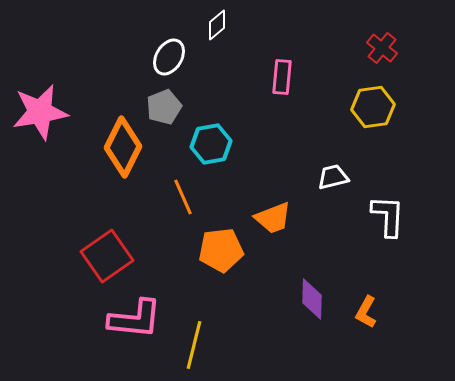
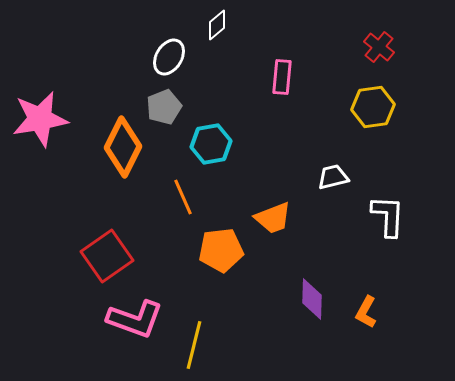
red cross: moved 3 px left, 1 px up
pink star: moved 7 px down
pink L-shape: rotated 14 degrees clockwise
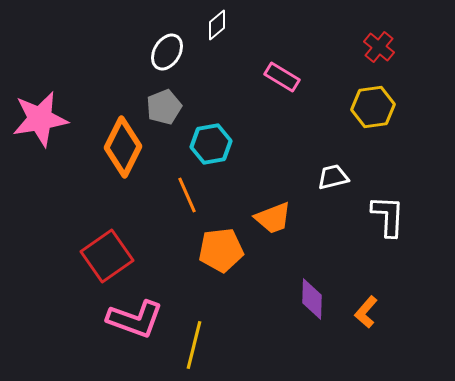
white ellipse: moved 2 px left, 5 px up
pink rectangle: rotated 64 degrees counterclockwise
orange line: moved 4 px right, 2 px up
orange L-shape: rotated 12 degrees clockwise
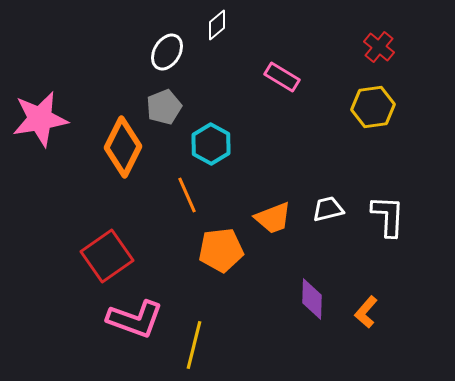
cyan hexagon: rotated 21 degrees counterclockwise
white trapezoid: moved 5 px left, 32 px down
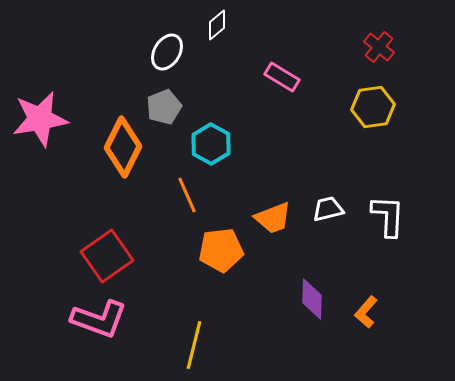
pink L-shape: moved 36 px left
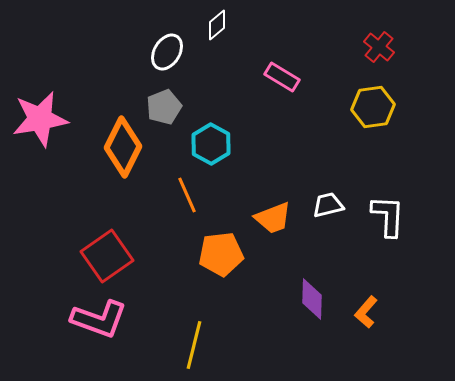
white trapezoid: moved 4 px up
orange pentagon: moved 4 px down
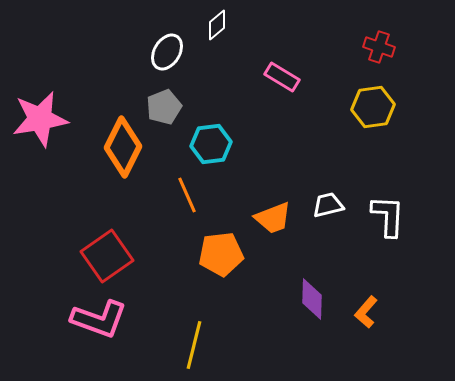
red cross: rotated 20 degrees counterclockwise
cyan hexagon: rotated 24 degrees clockwise
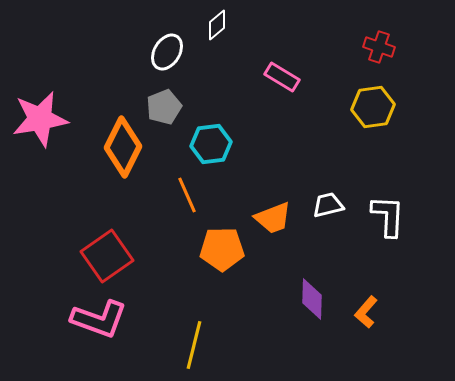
orange pentagon: moved 1 px right, 5 px up; rotated 6 degrees clockwise
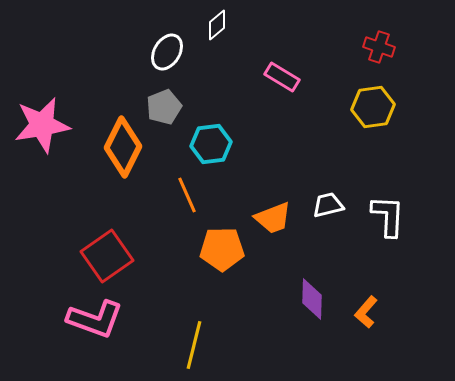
pink star: moved 2 px right, 6 px down
pink L-shape: moved 4 px left
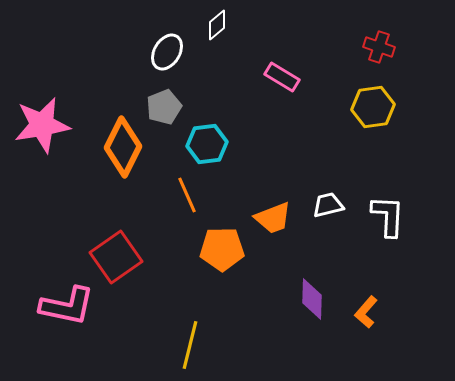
cyan hexagon: moved 4 px left
red square: moved 9 px right, 1 px down
pink L-shape: moved 28 px left, 13 px up; rotated 8 degrees counterclockwise
yellow line: moved 4 px left
